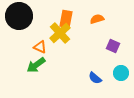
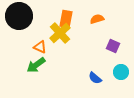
cyan circle: moved 1 px up
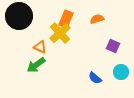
orange rectangle: rotated 12 degrees clockwise
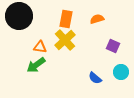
orange rectangle: rotated 12 degrees counterclockwise
yellow cross: moved 5 px right, 7 px down
orange triangle: rotated 16 degrees counterclockwise
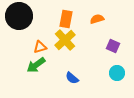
orange triangle: rotated 24 degrees counterclockwise
cyan circle: moved 4 px left, 1 px down
blue semicircle: moved 23 px left
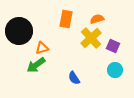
black circle: moved 15 px down
yellow cross: moved 26 px right, 2 px up
orange triangle: moved 2 px right, 1 px down
cyan circle: moved 2 px left, 3 px up
blue semicircle: moved 2 px right; rotated 16 degrees clockwise
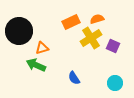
orange rectangle: moved 5 px right, 3 px down; rotated 54 degrees clockwise
yellow cross: rotated 10 degrees clockwise
green arrow: rotated 60 degrees clockwise
cyan circle: moved 13 px down
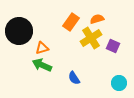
orange rectangle: rotated 30 degrees counterclockwise
green arrow: moved 6 px right
cyan circle: moved 4 px right
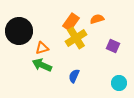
yellow cross: moved 15 px left
blue semicircle: moved 2 px up; rotated 56 degrees clockwise
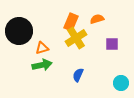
orange rectangle: rotated 12 degrees counterclockwise
purple square: moved 1 px left, 2 px up; rotated 24 degrees counterclockwise
green arrow: rotated 144 degrees clockwise
blue semicircle: moved 4 px right, 1 px up
cyan circle: moved 2 px right
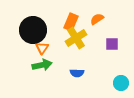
orange semicircle: rotated 16 degrees counterclockwise
black circle: moved 14 px right, 1 px up
orange triangle: rotated 40 degrees counterclockwise
blue semicircle: moved 1 px left, 2 px up; rotated 112 degrees counterclockwise
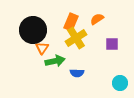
green arrow: moved 13 px right, 4 px up
cyan circle: moved 1 px left
